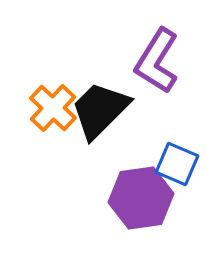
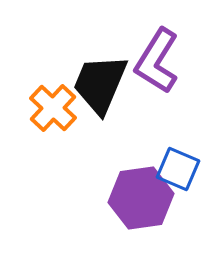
black trapezoid: moved 26 px up; rotated 22 degrees counterclockwise
blue square: moved 1 px right, 5 px down
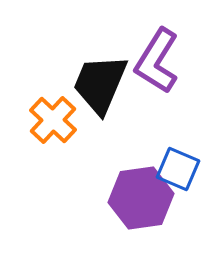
orange cross: moved 12 px down
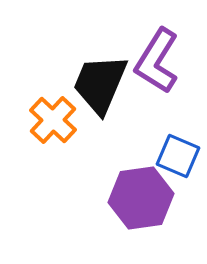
blue square: moved 13 px up
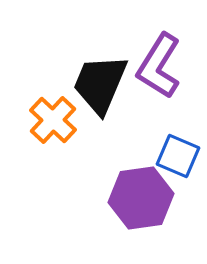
purple L-shape: moved 2 px right, 5 px down
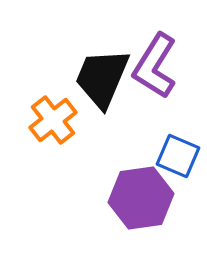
purple L-shape: moved 4 px left
black trapezoid: moved 2 px right, 6 px up
orange cross: rotated 9 degrees clockwise
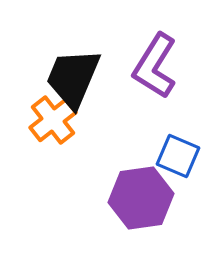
black trapezoid: moved 29 px left
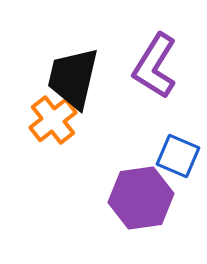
black trapezoid: rotated 10 degrees counterclockwise
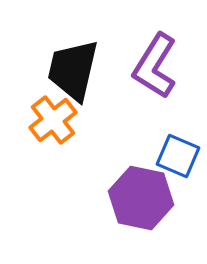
black trapezoid: moved 8 px up
purple hexagon: rotated 20 degrees clockwise
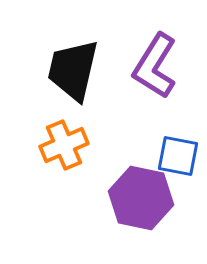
orange cross: moved 11 px right, 25 px down; rotated 15 degrees clockwise
blue square: rotated 12 degrees counterclockwise
